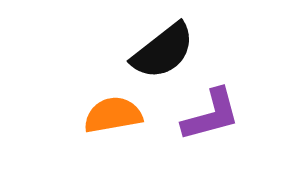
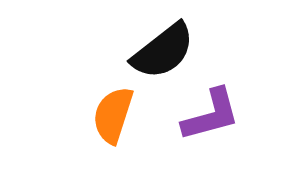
orange semicircle: rotated 62 degrees counterclockwise
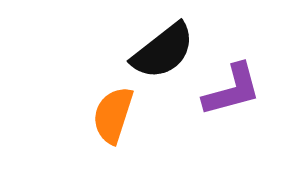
purple L-shape: moved 21 px right, 25 px up
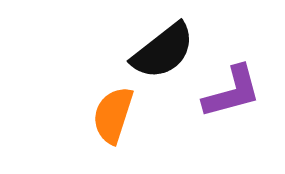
purple L-shape: moved 2 px down
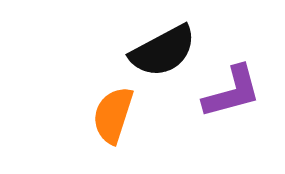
black semicircle: rotated 10 degrees clockwise
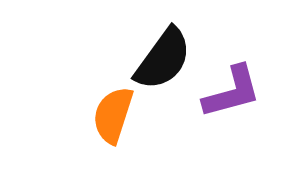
black semicircle: moved 8 px down; rotated 26 degrees counterclockwise
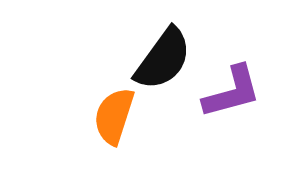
orange semicircle: moved 1 px right, 1 px down
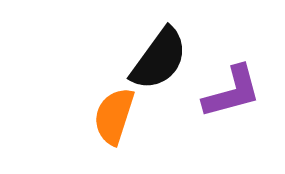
black semicircle: moved 4 px left
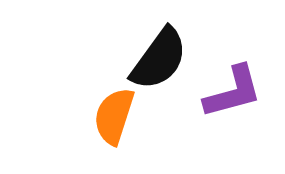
purple L-shape: moved 1 px right
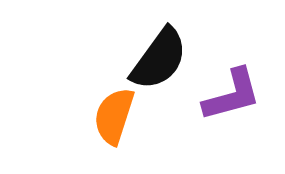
purple L-shape: moved 1 px left, 3 px down
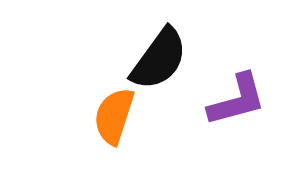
purple L-shape: moved 5 px right, 5 px down
